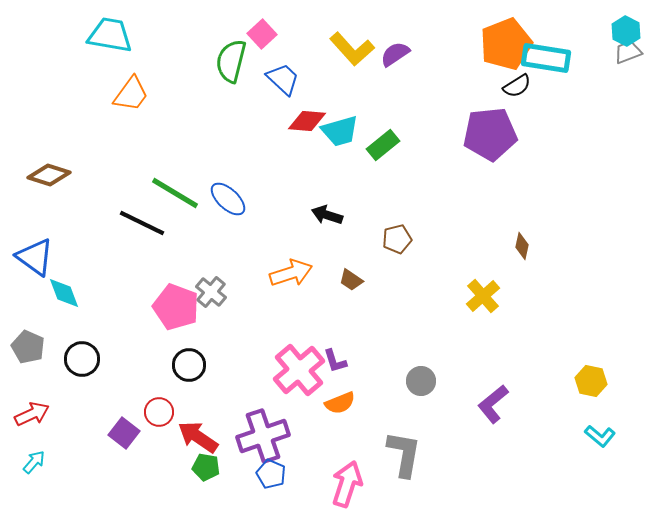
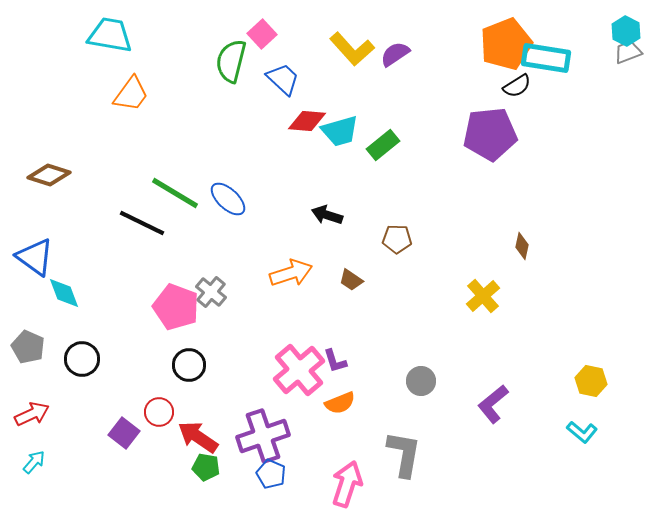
brown pentagon at (397, 239): rotated 16 degrees clockwise
cyan L-shape at (600, 436): moved 18 px left, 4 px up
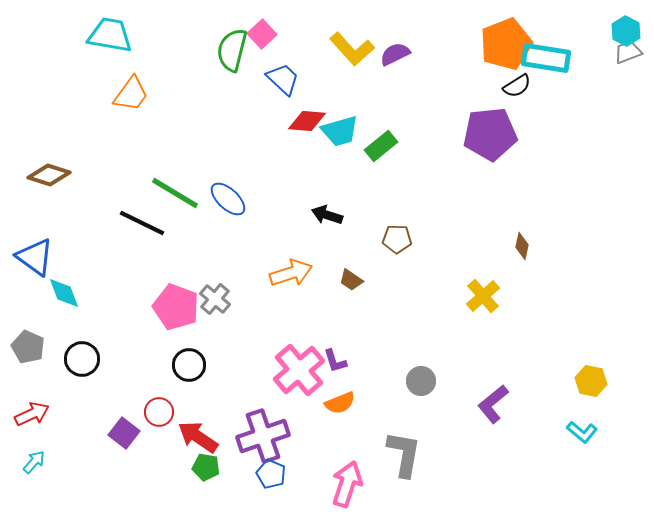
purple semicircle at (395, 54): rotated 8 degrees clockwise
green semicircle at (231, 61): moved 1 px right, 11 px up
green rectangle at (383, 145): moved 2 px left, 1 px down
gray cross at (211, 292): moved 4 px right, 7 px down
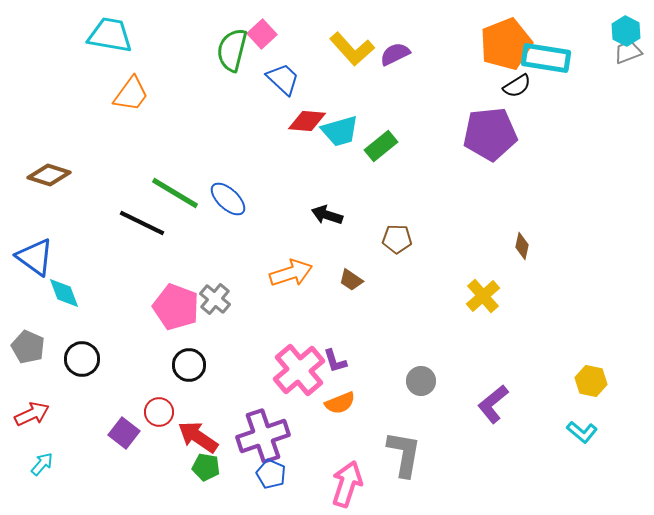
cyan arrow at (34, 462): moved 8 px right, 2 px down
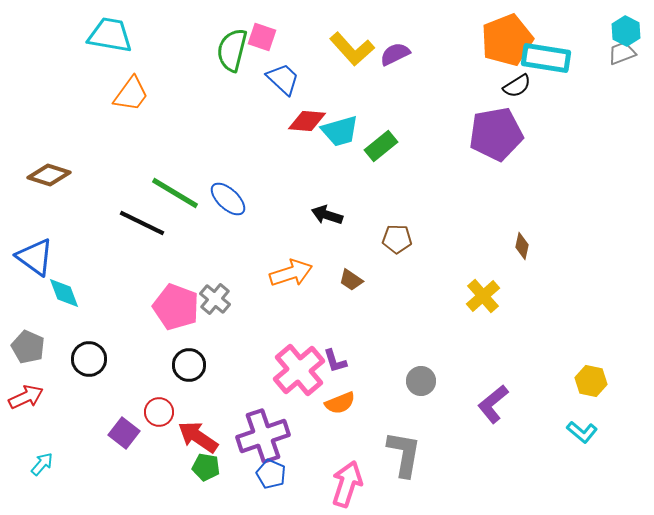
pink square at (262, 34): moved 3 px down; rotated 28 degrees counterclockwise
orange pentagon at (506, 44): moved 1 px right, 4 px up
gray trapezoid at (628, 52): moved 6 px left, 1 px down
purple pentagon at (490, 134): moved 6 px right; rotated 4 degrees counterclockwise
black circle at (82, 359): moved 7 px right
red arrow at (32, 414): moved 6 px left, 17 px up
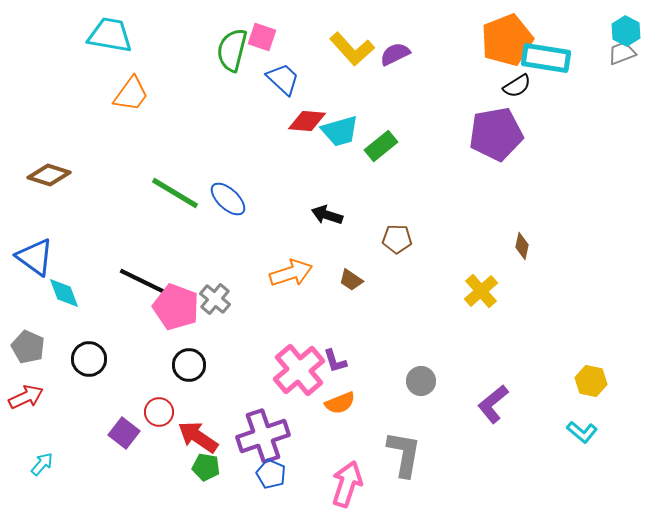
black line at (142, 223): moved 58 px down
yellow cross at (483, 296): moved 2 px left, 5 px up
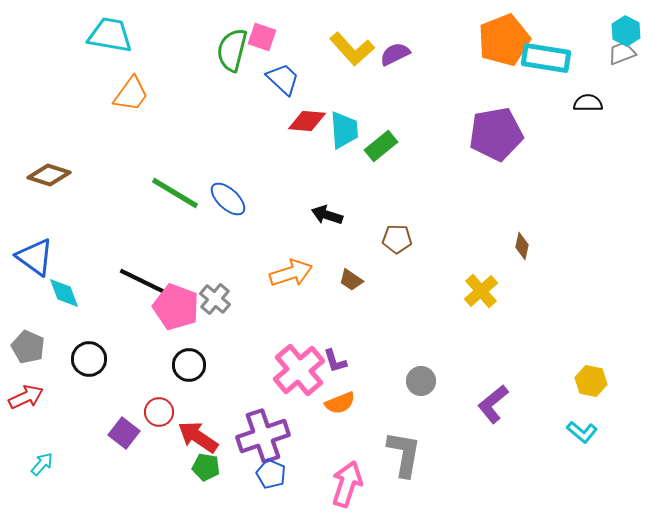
orange pentagon at (507, 40): moved 3 px left
black semicircle at (517, 86): moved 71 px right, 17 px down; rotated 148 degrees counterclockwise
cyan trapezoid at (340, 131): moved 4 px right, 1 px up; rotated 78 degrees counterclockwise
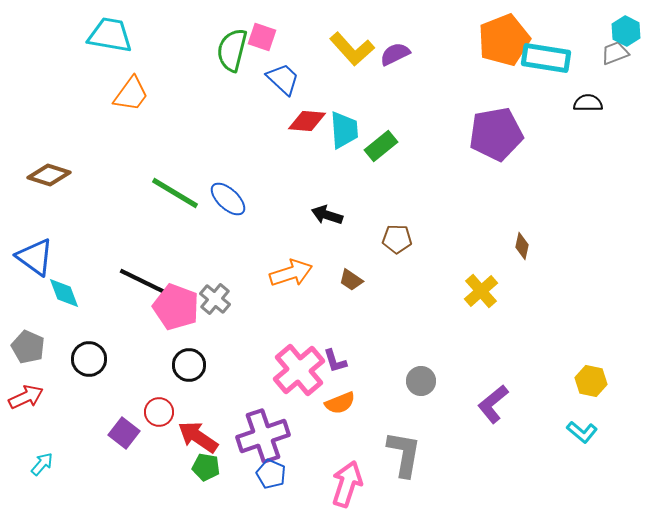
gray trapezoid at (622, 53): moved 7 px left
